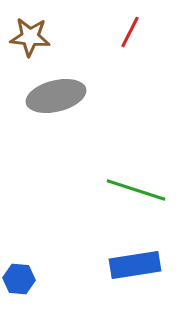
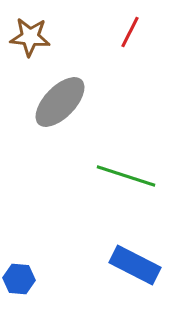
gray ellipse: moved 4 px right, 6 px down; rotated 32 degrees counterclockwise
green line: moved 10 px left, 14 px up
blue rectangle: rotated 36 degrees clockwise
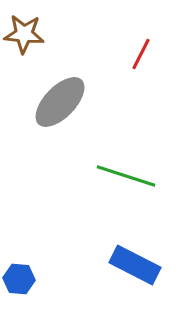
red line: moved 11 px right, 22 px down
brown star: moved 6 px left, 3 px up
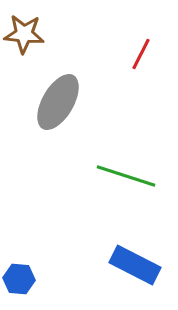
gray ellipse: moved 2 px left; rotated 14 degrees counterclockwise
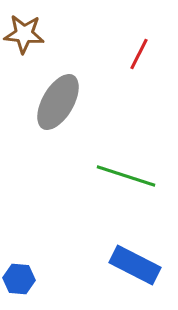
red line: moved 2 px left
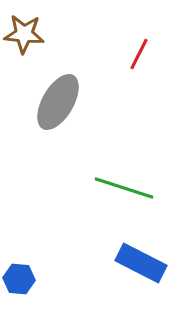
green line: moved 2 px left, 12 px down
blue rectangle: moved 6 px right, 2 px up
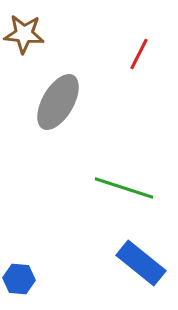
blue rectangle: rotated 12 degrees clockwise
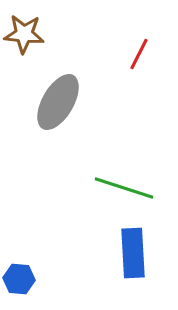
blue rectangle: moved 8 px left, 10 px up; rotated 48 degrees clockwise
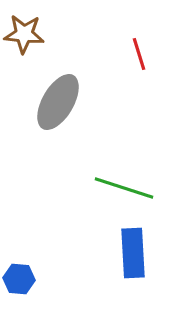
red line: rotated 44 degrees counterclockwise
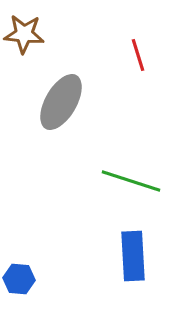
red line: moved 1 px left, 1 px down
gray ellipse: moved 3 px right
green line: moved 7 px right, 7 px up
blue rectangle: moved 3 px down
